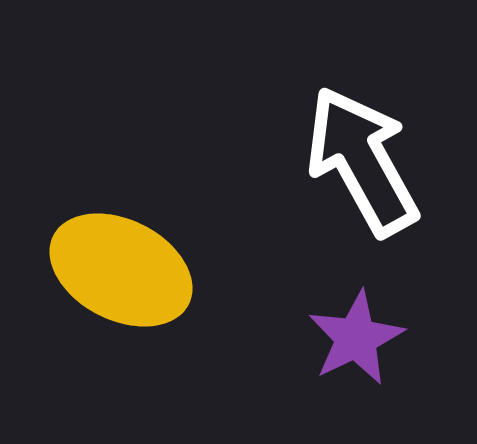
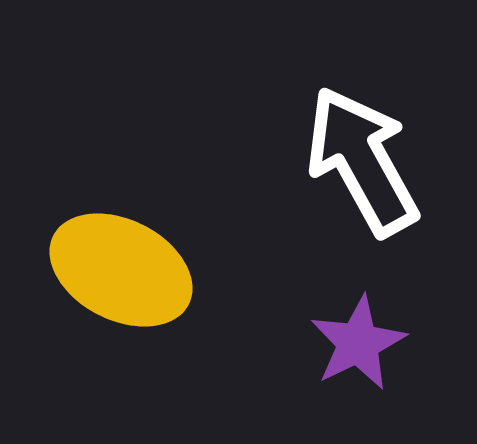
purple star: moved 2 px right, 5 px down
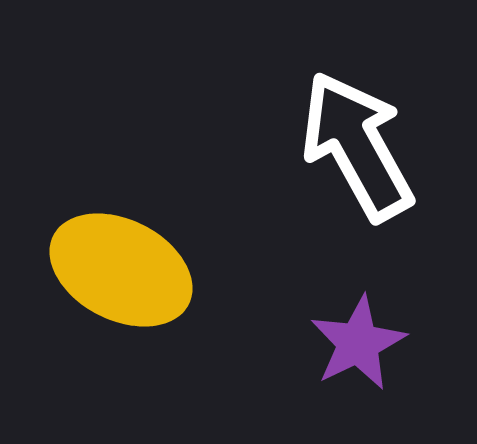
white arrow: moved 5 px left, 15 px up
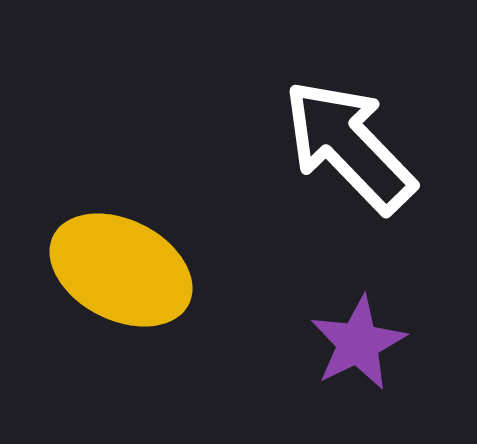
white arrow: moved 8 px left; rotated 15 degrees counterclockwise
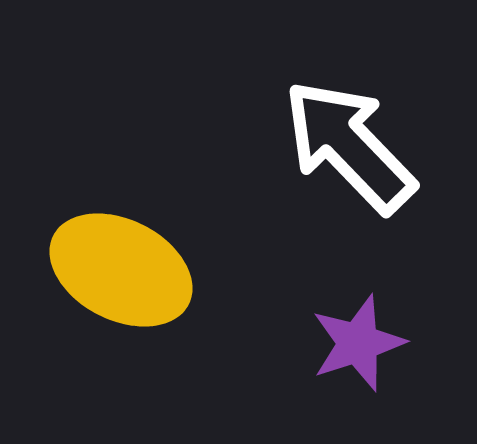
purple star: rotated 8 degrees clockwise
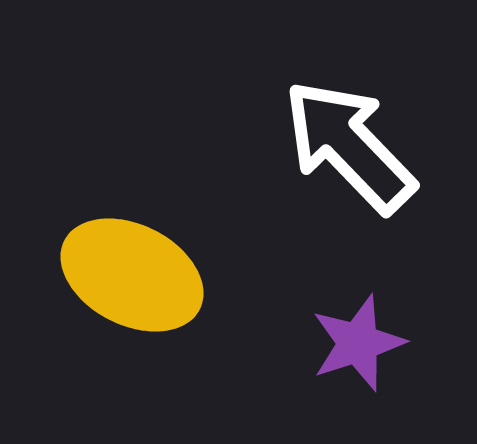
yellow ellipse: moved 11 px right, 5 px down
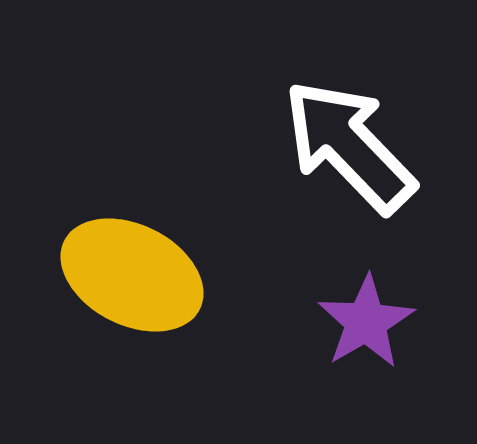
purple star: moved 8 px right, 21 px up; rotated 12 degrees counterclockwise
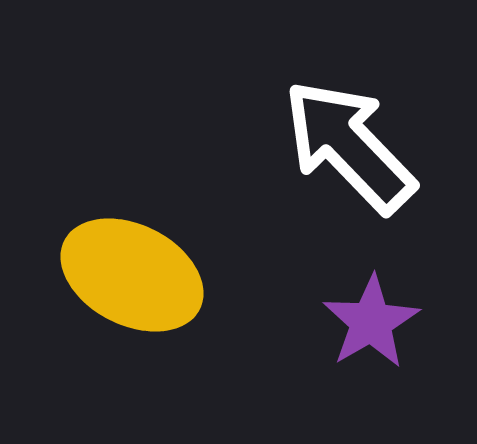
purple star: moved 5 px right
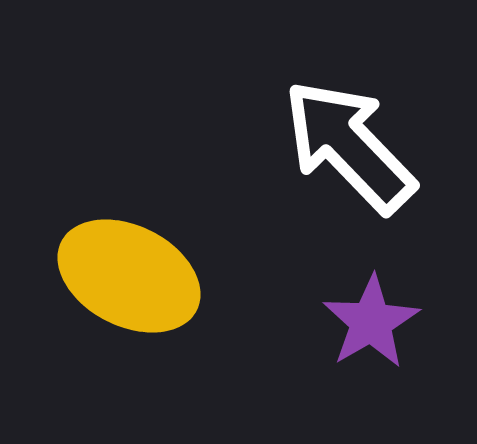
yellow ellipse: moved 3 px left, 1 px down
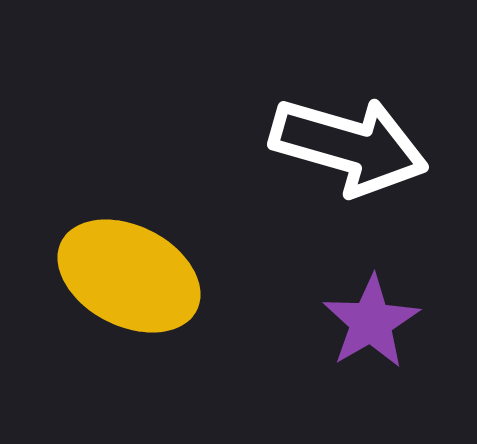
white arrow: rotated 150 degrees clockwise
